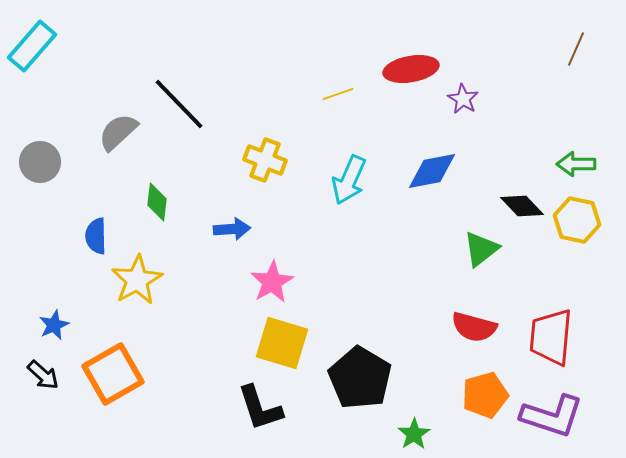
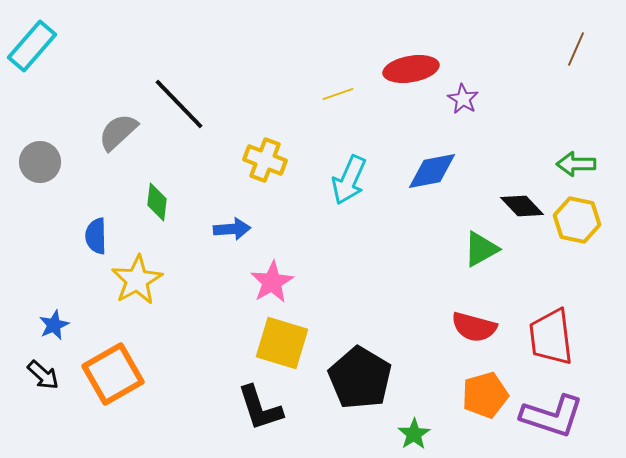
green triangle: rotated 9 degrees clockwise
red trapezoid: rotated 12 degrees counterclockwise
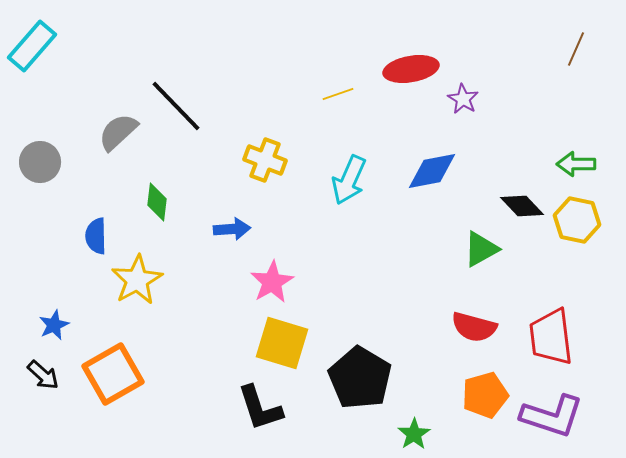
black line: moved 3 px left, 2 px down
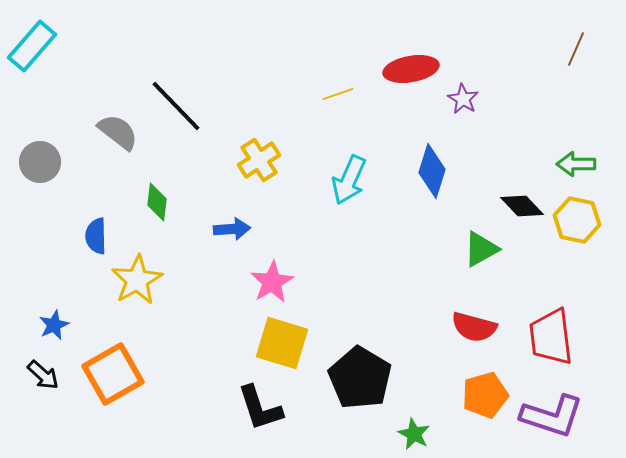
gray semicircle: rotated 81 degrees clockwise
yellow cross: moved 6 px left; rotated 36 degrees clockwise
blue diamond: rotated 62 degrees counterclockwise
green star: rotated 12 degrees counterclockwise
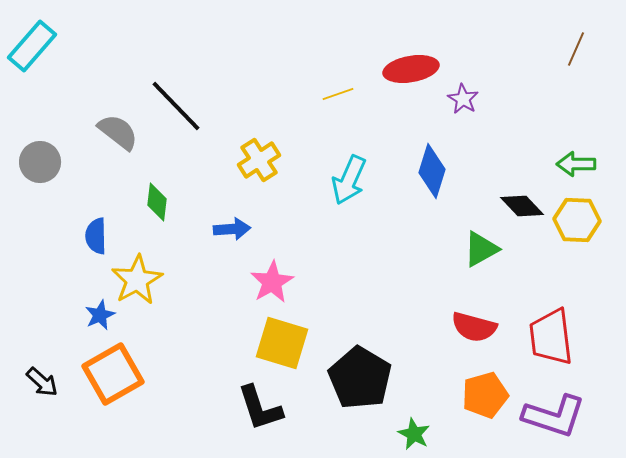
yellow hexagon: rotated 9 degrees counterclockwise
blue star: moved 46 px right, 10 px up
black arrow: moved 1 px left, 7 px down
purple L-shape: moved 2 px right
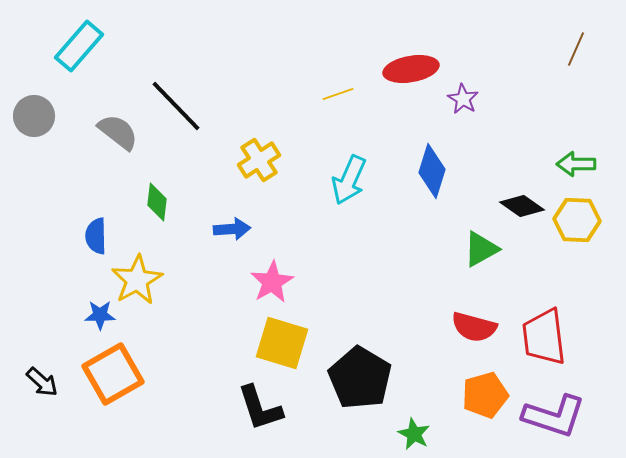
cyan rectangle: moved 47 px right
gray circle: moved 6 px left, 46 px up
black diamond: rotated 12 degrees counterclockwise
blue star: rotated 24 degrees clockwise
red trapezoid: moved 7 px left
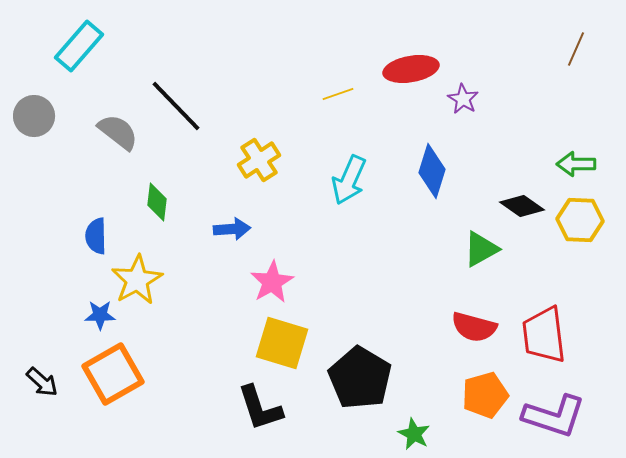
yellow hexagon: moved 3 px right
red trapezoid: moved 2 px up
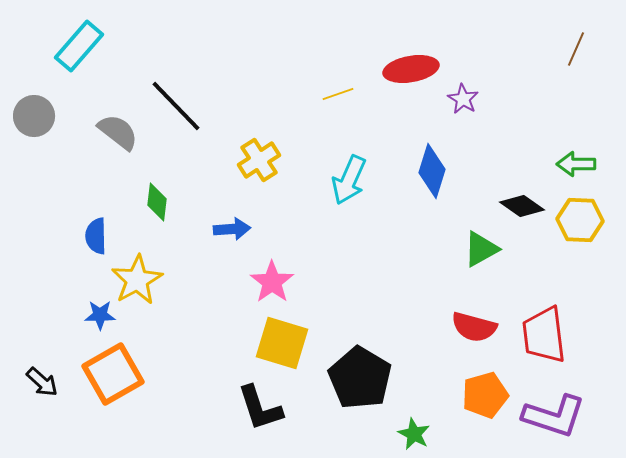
pink star: rotated 6 degrees counterclockwise
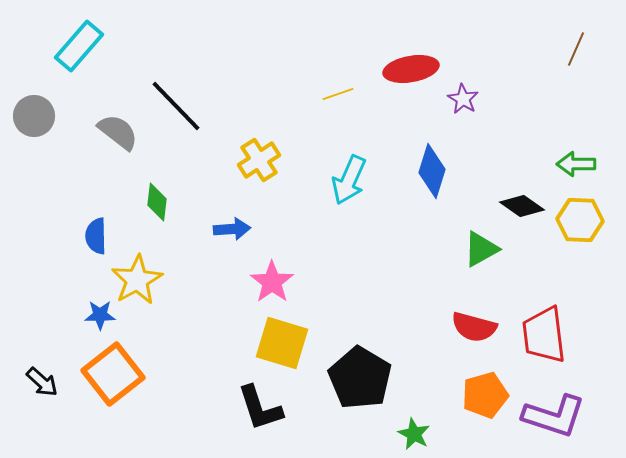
orange square: rotated 8 degrees counterclockwise
